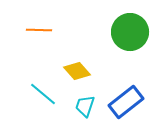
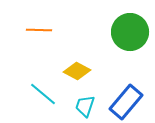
yellow diamond: rotated 20 degrees counterclockwise
blue rectangle: rotated 12 degrees counterclockwise
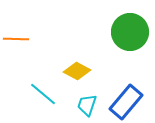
orange line: moved 23 px left, 9 px down
cyan trapezoid: moved 2 px right, 1 px up
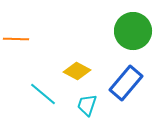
green circle: moved 3 px right, 1 px up
blue rectangle: moved 19 px up
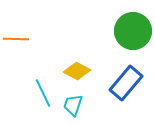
cyan line: moved 1 px up; rotated 24 degrees clockwise
cyan trapezoid: moved 14 px left
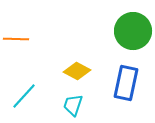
blue rectangle: rotated 28 degrees counterclockwise
cyan line: moved 19 px left, 3 px down; rotated 68 degrees clockwise
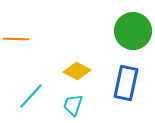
cyan line: moved 7 px right
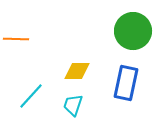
yellow diamond: rotated 28 degrees counterclockwise
